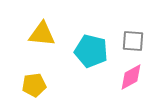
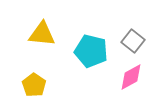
gray square: rotated 35 degrees clockwise
yellow pentagon: rotated 30 degrees counterclockwise
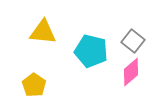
yellow triangle: moved 1 px right, 2 px up
pink diamond: moved 5 px up; rotated 12 degrees counterclockwise
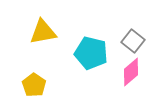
yellow triangle: rotated 16 degrees counterclockwise
cyan pentagon: moved 2 px down
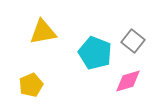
cyan pentagon: moved 4 px right; rotated 8 degrees clockwise
pink diamond: moved 3 px left, 9 px down; rotated 24 degrees clockwise
yellow pentagon: moved 3 px left; rotated 15 degrees clockwise
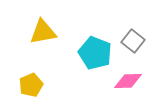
pink diamond: rotated 16 degrees clockwise
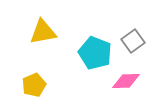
gray square: rotated 15 degrees clockwise
pink diamond: moved 2 px left
yellow pentagon: moved 3 px right
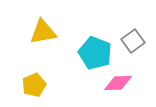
pink diamond: moved 8 px left, 2 px down
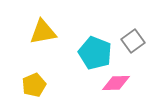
pink diamond: moved 2 px left
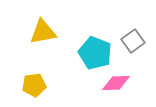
yellow pentagon: rotated 15 degrees clockwise
